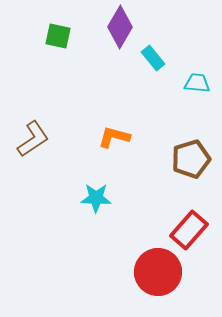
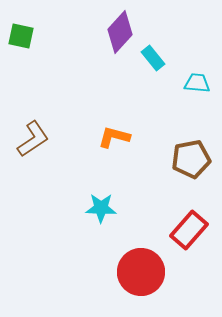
purple diamond: moved 5 px down; rotated 12 degrees clockwise
green square: moved 37 px left
brown pentagon: rotated 6 degrees clockwise
cyan star: moved 5 px right, 10 px down
red circle: moved 17 px left
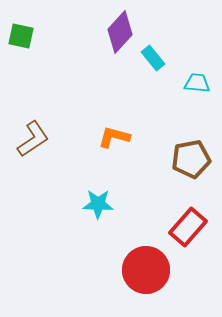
cyan star: moved 3 px left, 4 px up
red rectangle: moved 1 px left, 3 px up
red circle: moved 5 px right, 2 px up
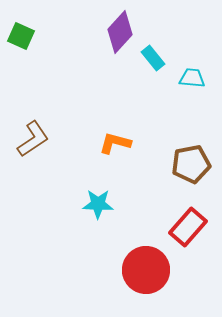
green square: rotated 12 degrees clockwise
cyan trapezoid: moved 5 px left, 5 px up
orange L-shape: moved 1 px right, 6 px down
brown pentagon: moved 5 px down
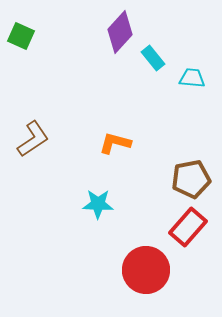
brown pentagon: moved 15 px down
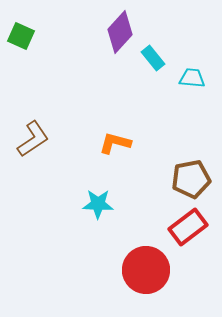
red rectangle: rotated 12 degrees clockwise
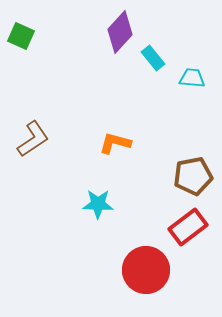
brown pentagon: moved 2 px right, 3 px up
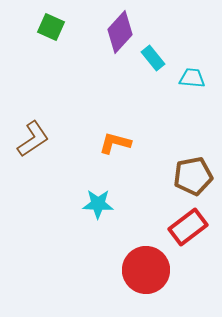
green square: moved 30 px right, 9 px up
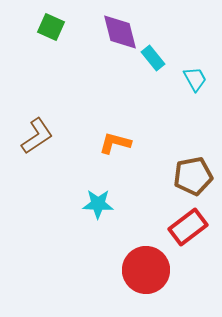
purple diamond: rotated 57 degrees counterclockwise
cyan trapezoid: moved 3 px right, 1 px down; rotated 56 degrees clockwise
brown L-shape: moved 4 px right, 3 px up
